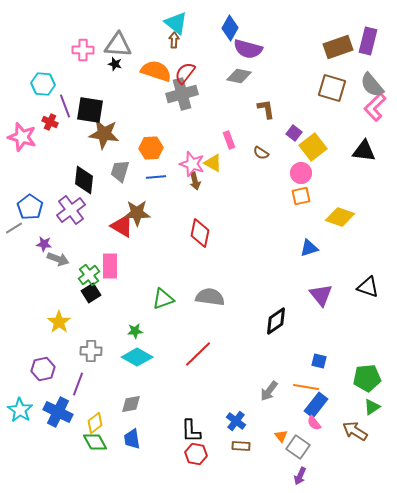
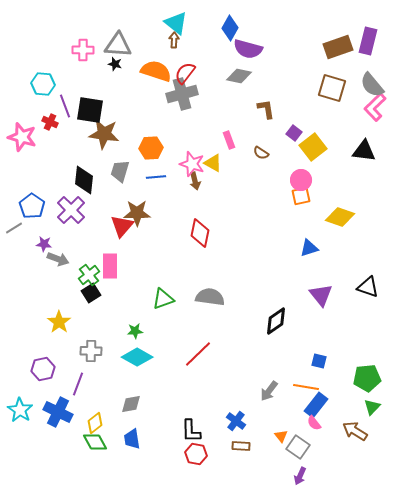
pink circle at (301, 173): moved 7 px down
blue pentagon at (30, 207): moved 2 px right, 1 px up
purple cross at (71, 210): rotated 8 degrees counterclockwise
red triangle at (122, 226): rotated 40 degrees clockwise
green triangle at (372, 407): rotated 12 degrees counterclockwise
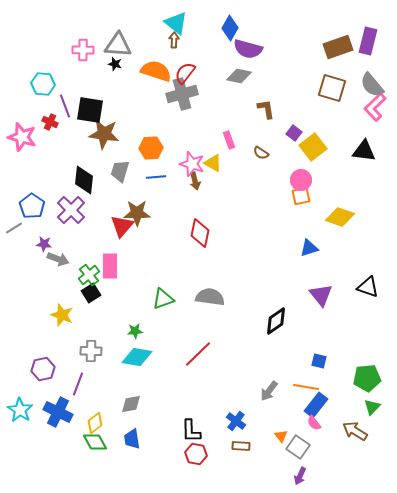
yellow star at (59, 322): moved 3 px right, 7 px up; rotated 15 degrees counterclockwise
cyan diamond at (137, 357): rotated 20 degrees counterclockwise
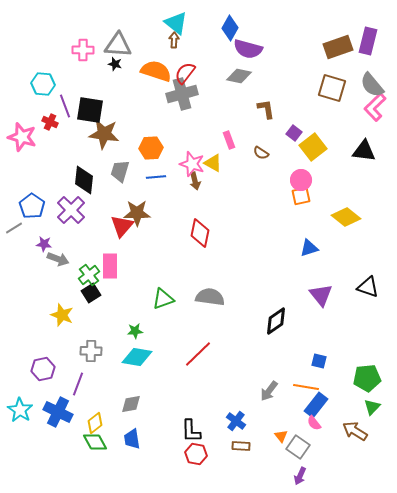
yellow diamond at (340, 217): moved 6 px right; rotated 20 degrees clockwise
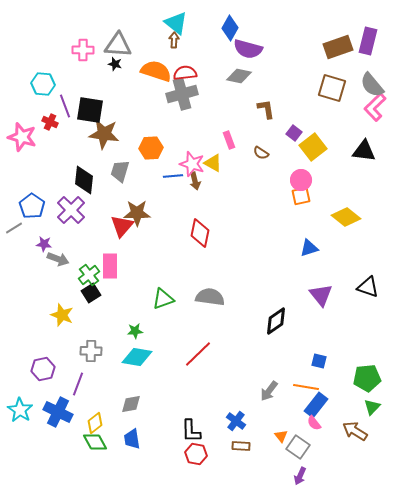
red semicircle at (185, 73): rotated 45 degrees clockwise
blue line at (156, 177): moved 17 px right, 1 px up
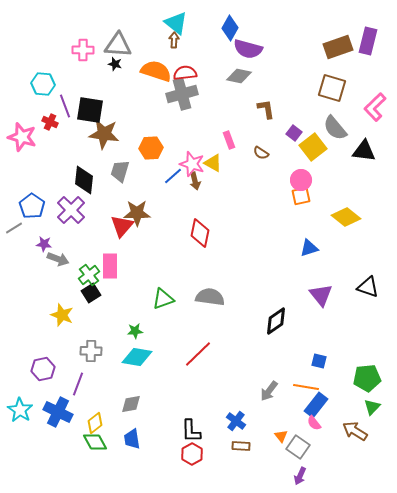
gray semicircle at (372, 85): moved 37 px left, 43 px down
blue line at (173, 176): rotated 36 degrees counterclockwise
red hexagon at (196, 454): moved 4 px left; rotated 20 degrees clockwise
